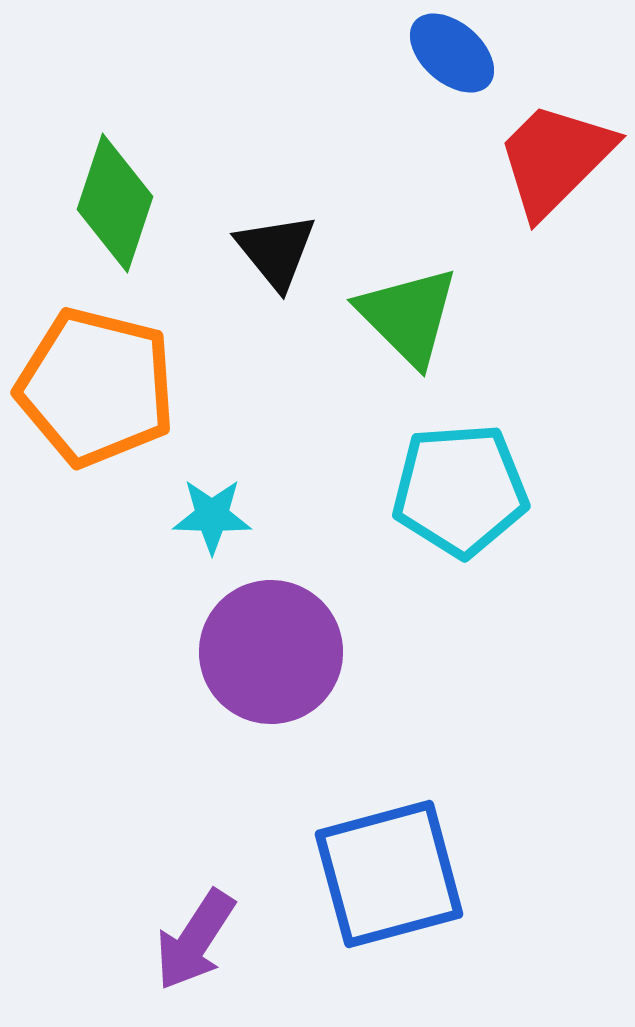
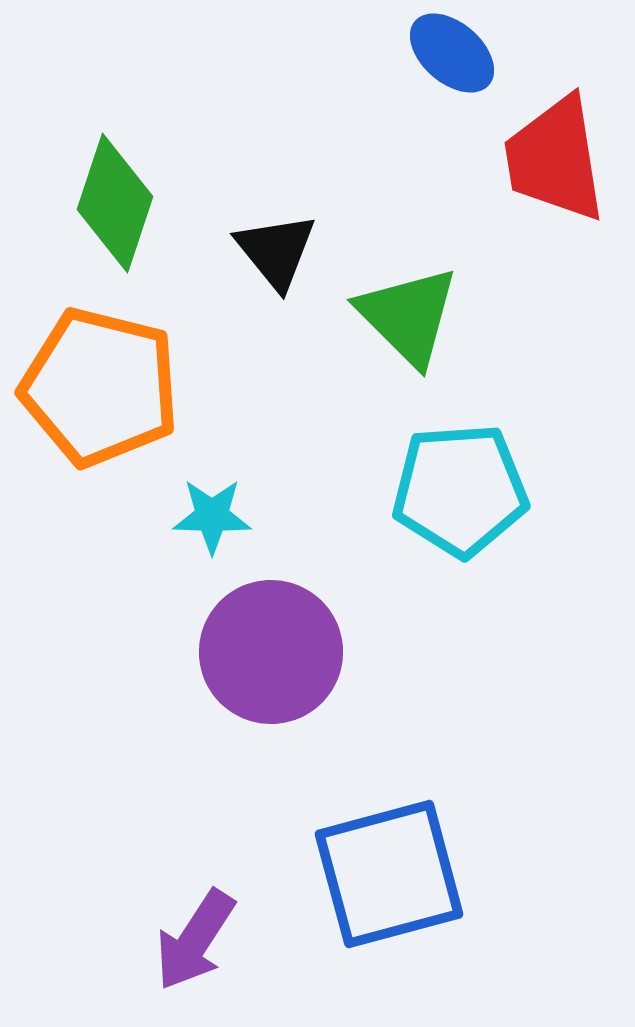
red trapezoid: rotated 54 degrees counterclockwise
orange pentagon: moved 4 px right
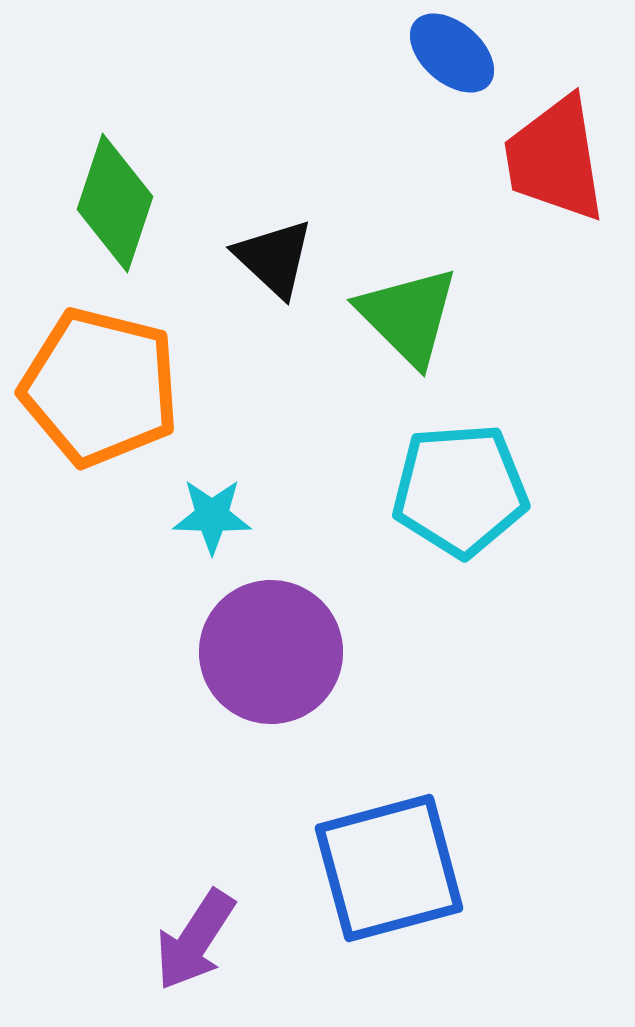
black triangle: moved 2 px left, 7 px down; rotated 8 degrees counterclockwise
blue square: moved 6 px up
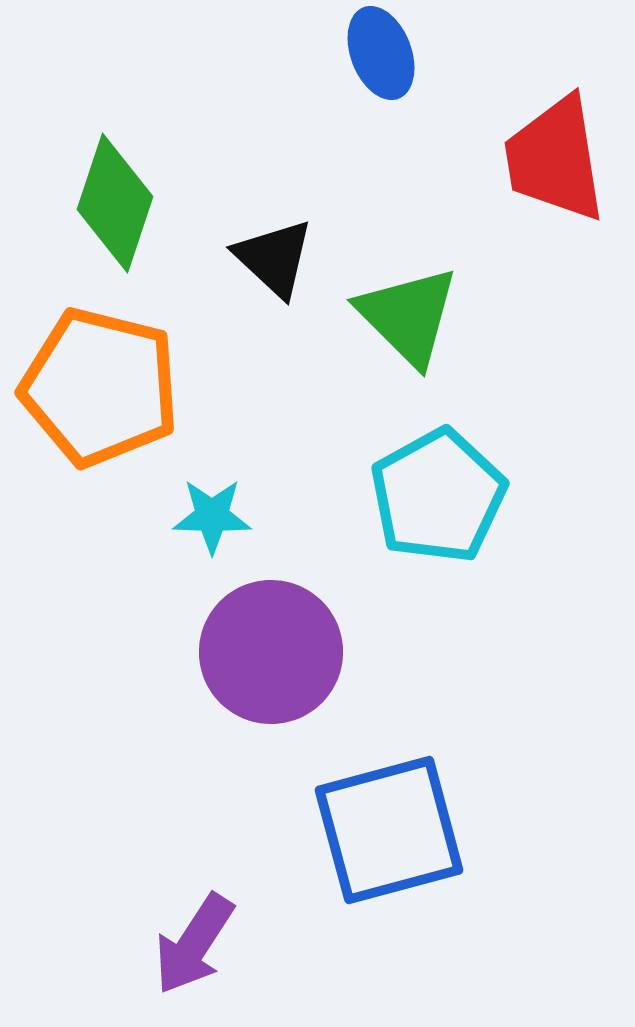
blue ellipse: moved 71 px left; rotated 28 degrees clockwise
cyan pentagon: moved 22 px left, 6 px down; rotated 25 degrees counterclockwise
blue square: moved 38 px up
purple arrow: moved 1 px left, 4 px down
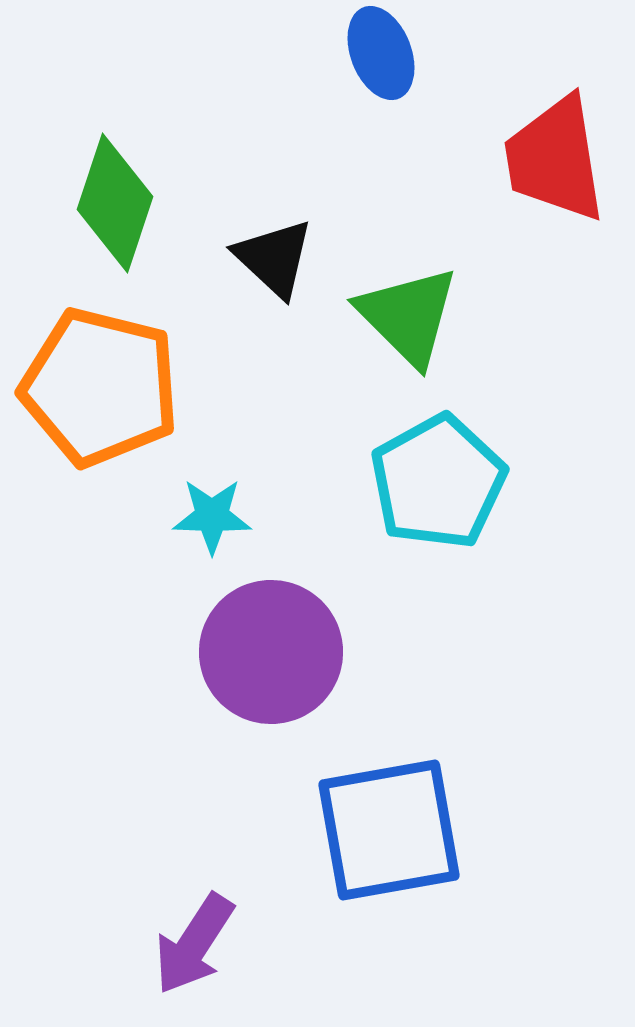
cyan pentagon: moved 14 px up
blue square: rotated 5 degrees clockwise
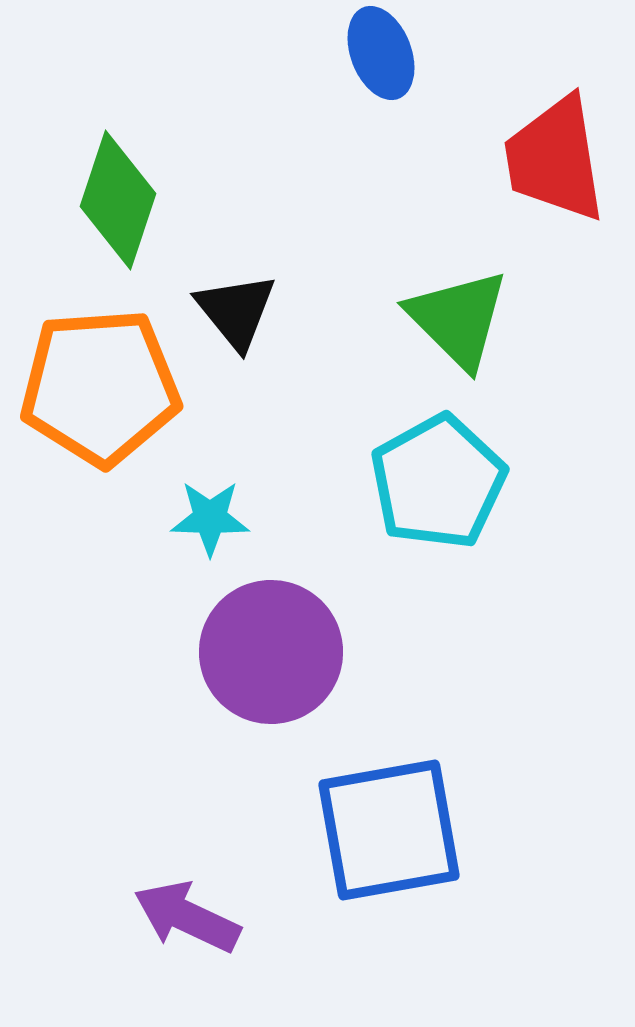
green diamond: moved 3 px right, 3 px up
black triangle: moved 38 px left, 53 px down; rotated 8 degrees clockwise
green triangle: moved 50 px right, 3 px down
orange pentagon: rotated 18 degrees counterclockwise
cyan star: moved 2 px left, 2 px down
purple arrow: moved 7 px left, 27 px up; rotated 82 degrees clockwise
